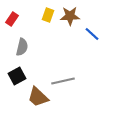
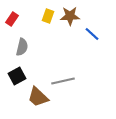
yellow rectangle: moved 1 px down
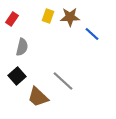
brown star: moved 1 px down
black square: rotated 12 degrees counterclockwise
gray line: rotated 55 degrees clockwise
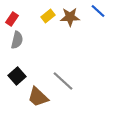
yellow rectangle: rotated 32 degrees clockwise
blue line: moved 6 px right, 23 px up
gray semicircle: moved 5 px left, 7 px up
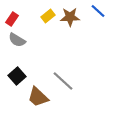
gray semicircle: rotated 108 degrees clockwise
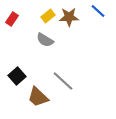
brown star: moved 1 px left
gray semicircle: moved 28 px right
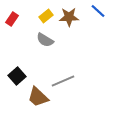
yellow rectangle: moved 2 px left
gray line: rotated 65 degrees counterclockwise
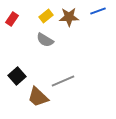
blue line: rotated 63 degrees counterclockwise
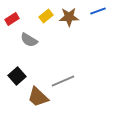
red rectangle: rotated 24 degrees clockwise
gray semicircle: moved 16 px left
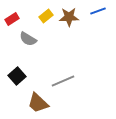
gray semicircle: moved 1 px left, 1 px up
brown trapezoid: moved 6 px down
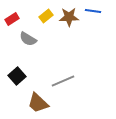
blue line: moved 5 px left; rotated 28 degrees clockwise
